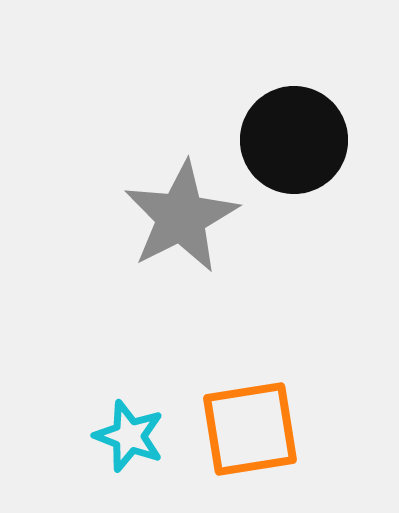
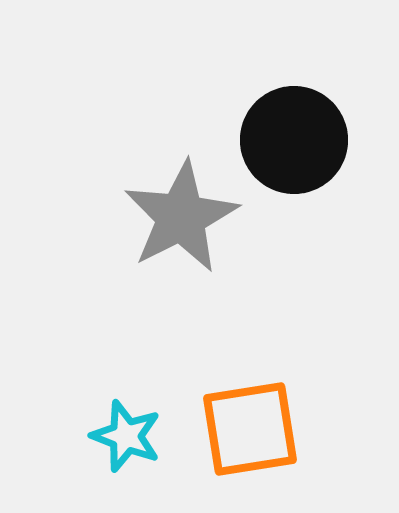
cyan star: moved 3 px left
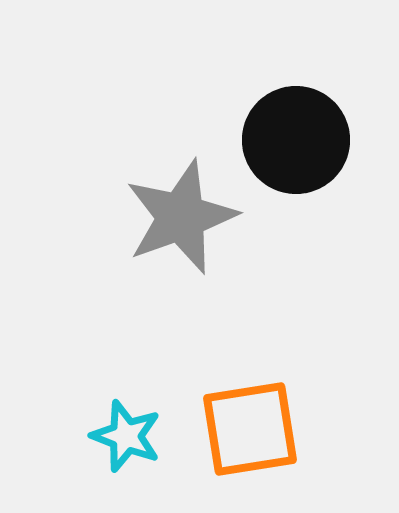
black circle: moved 2 px right
gray star: rotated 7 degrees clockwise
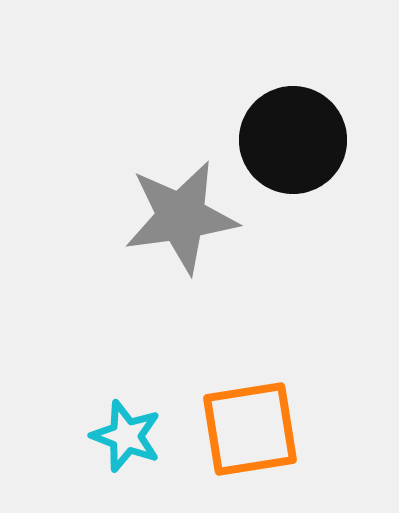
black circle: moved 3 px left
gray star: rotated 12 degrees clockwise
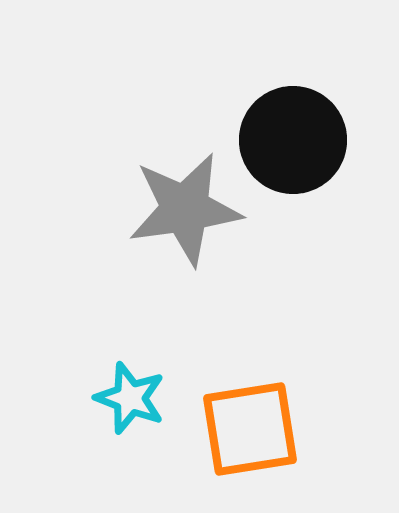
gray star: moved 4 px right, 8 px up
cyan star: moved 4 px right, 38 px up
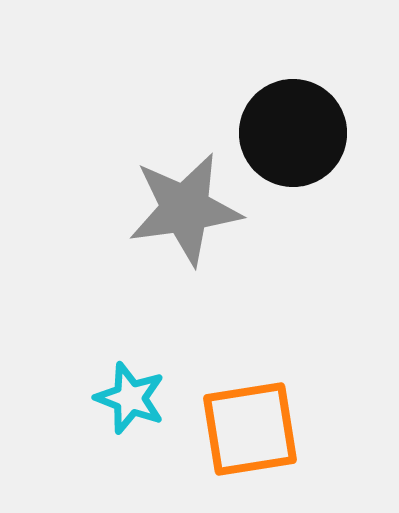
black circle: moved 7 px up
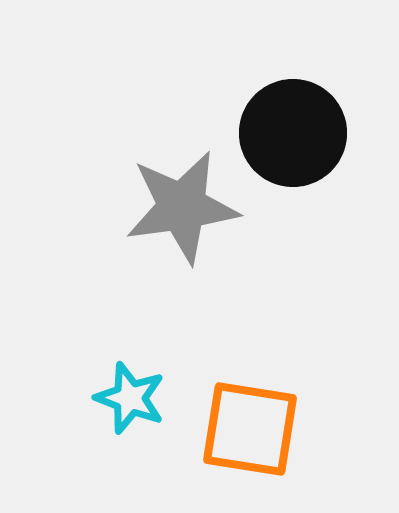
gray star: moved 3 px left, 2 px up
orange square: rotated 18 degrees clockwise
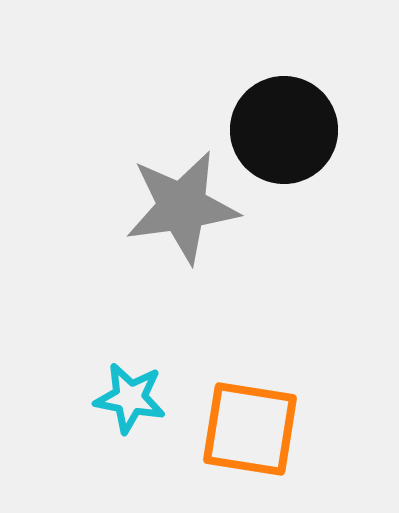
black circle: moved 9 px left, 3 px up
cyan star: rotated 10 degrees counterclockwise
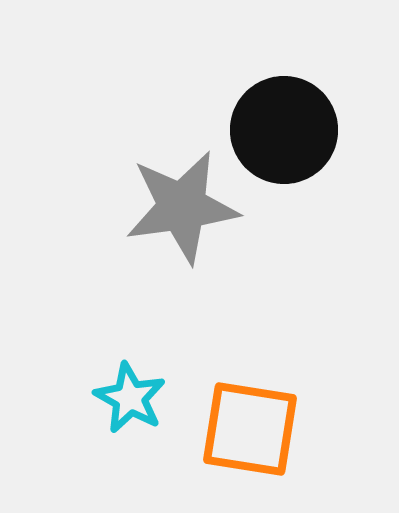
cyan star: rotated 18 degrees clockwise
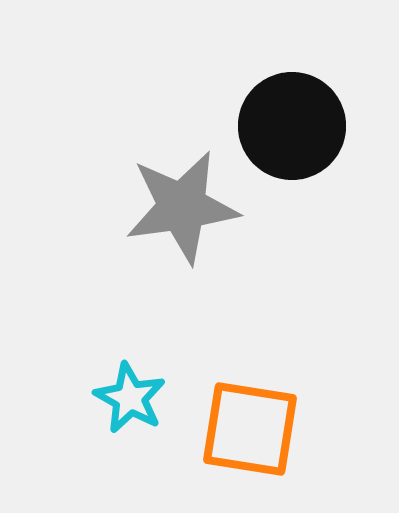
black circle: moved 8 px right, 4 px up
